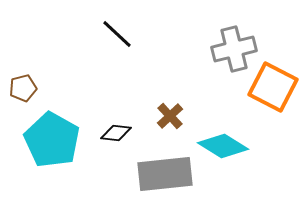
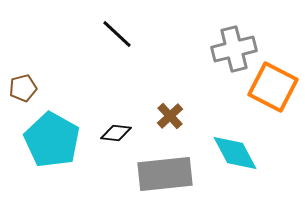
cyan diamond: moved 12 px right, 7 px down; rotated 30 degrees clockwise
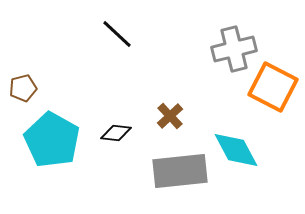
cyan diamond: moved 1 px right, 3 px up
gray rectangle: moved 15 px right, 3 px up
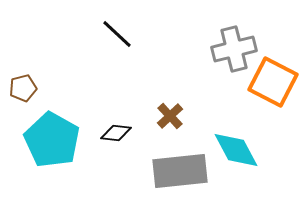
orange square: moved 5 px up
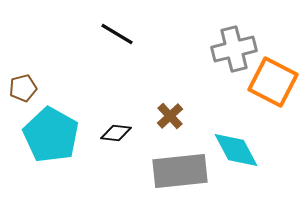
black line: rotated 12 degrees counterclockwise
cyan pentagon: moved 1 px left, 5 px up
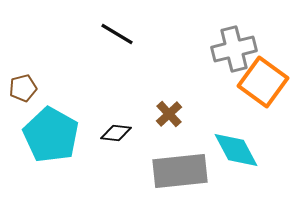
orange square: moved 10 px left; rotated 9 degrees clockwise
brown cross: moved 1 px left, 2 px up
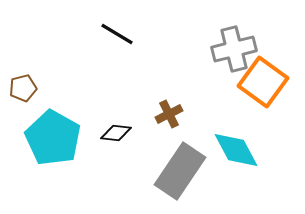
brown cross: rotated 16 degrees clockwise
cyan pentagon: moved 2 px right, 3 px down
gray rectangle: rotated 50 degrees counterclockwise
